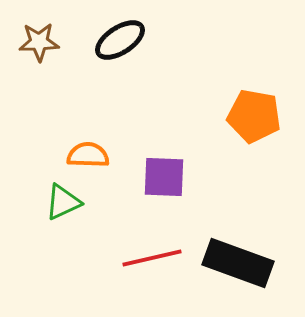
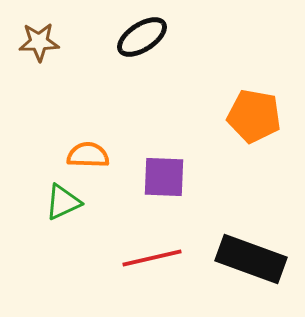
black ellipse: moved 22 px right, 3 px up
black rectangle: moved 13 px right, 4 px up
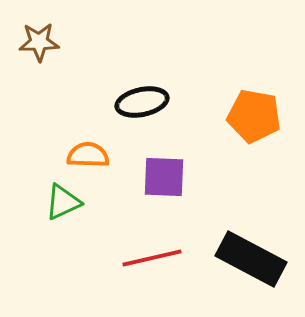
black ellipse: moved 65 px down; rotated 21 degrees clockwise
black rectangle: rotated 8 degrees clockwise
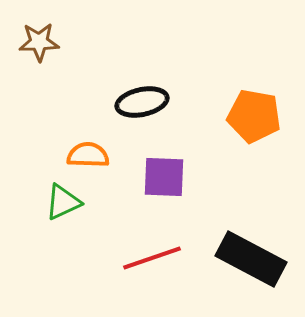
red line: rotated 6 degrees counterclockwise
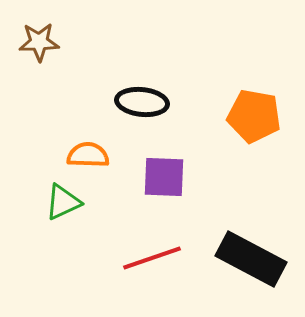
black ellipse: rotated 18 degrees clockwise
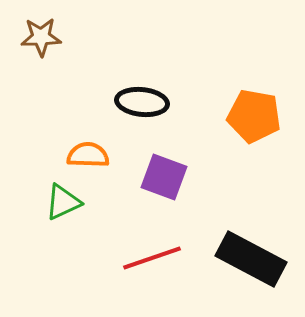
brown star: moved 2 px right, 5 px up
purple square: rotated 18 degrees clockwise
